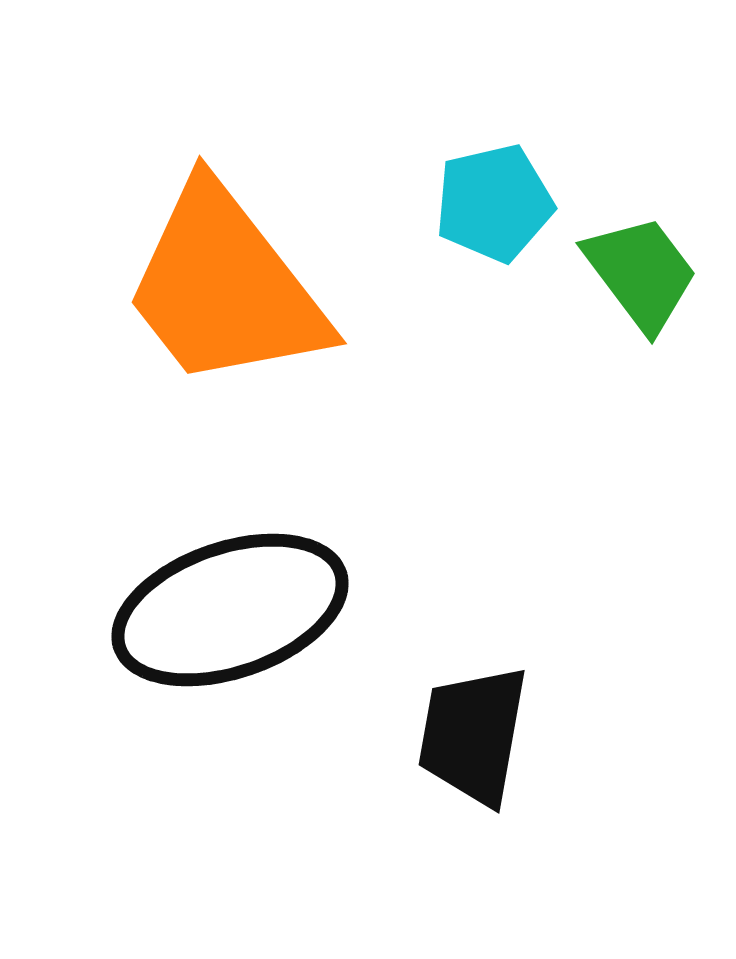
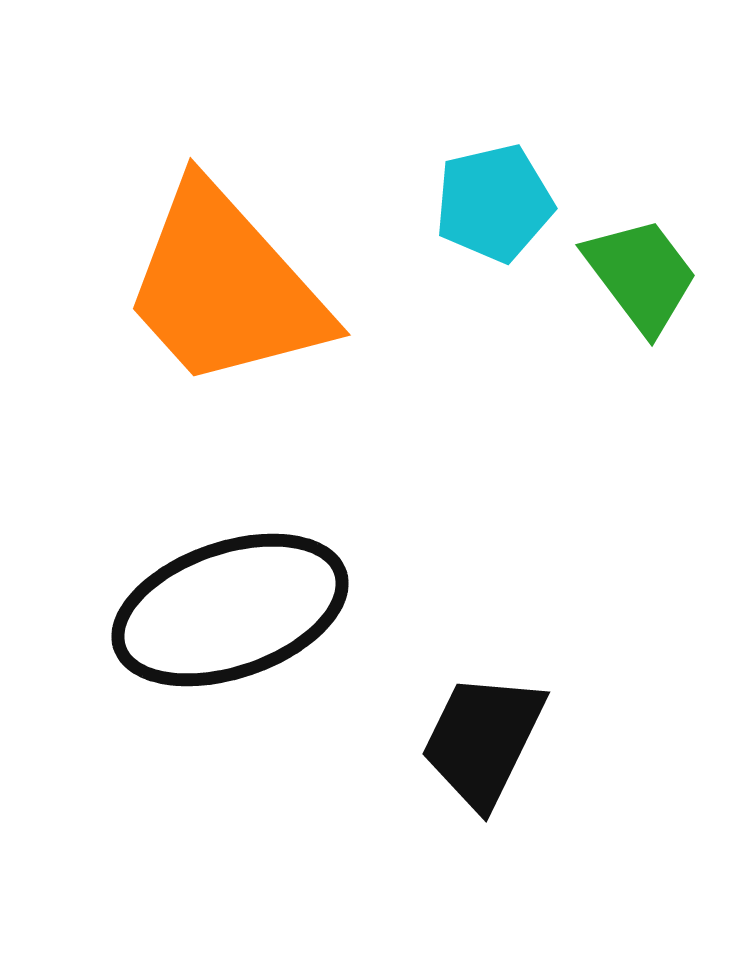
green trapezoid: moved 2 px down
orange trapezoid: rotated 4 degrees counterclockwise
black trapezoid: moved 10 px right, 5 px down; rotated 16 degrees clockwise
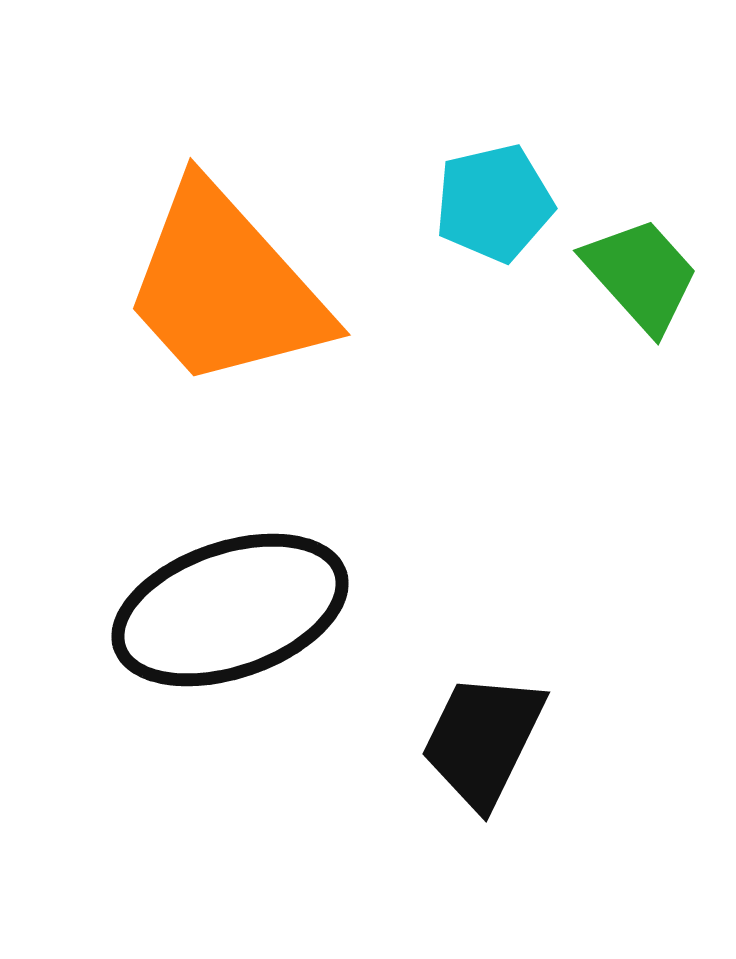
green trapezoid: rotated 5 degrees counterclockwise
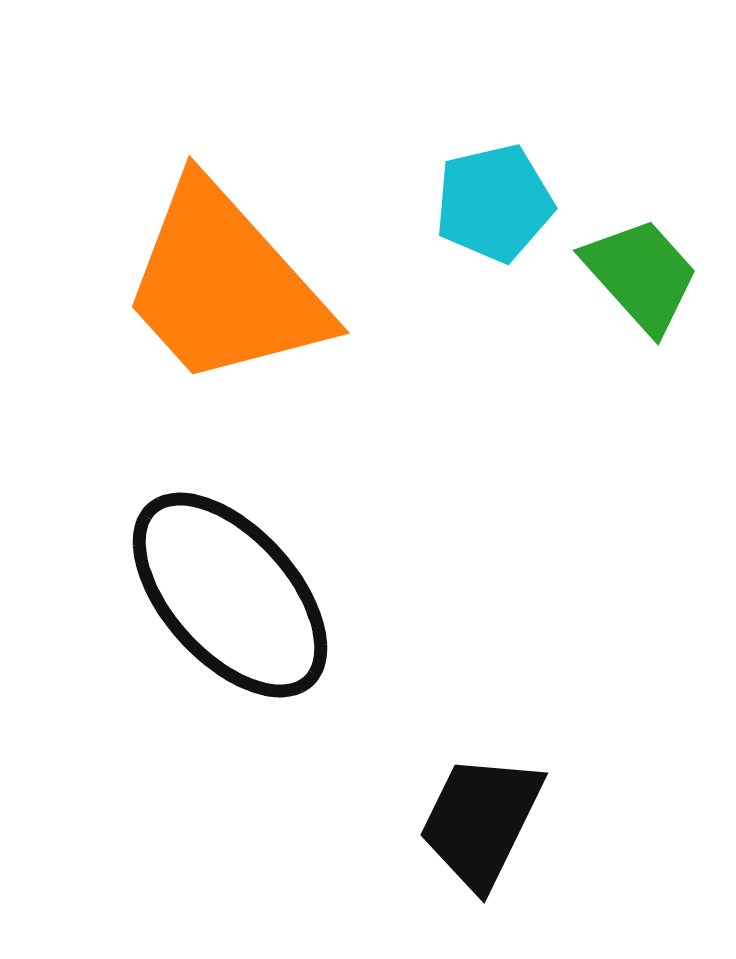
orange trapezoid: moved 1 px left, 2 px up
black ellipse: moved 15 px up; rotated 67 degrees clockwise
black trapezoid: moved 2 px left, 81 px down
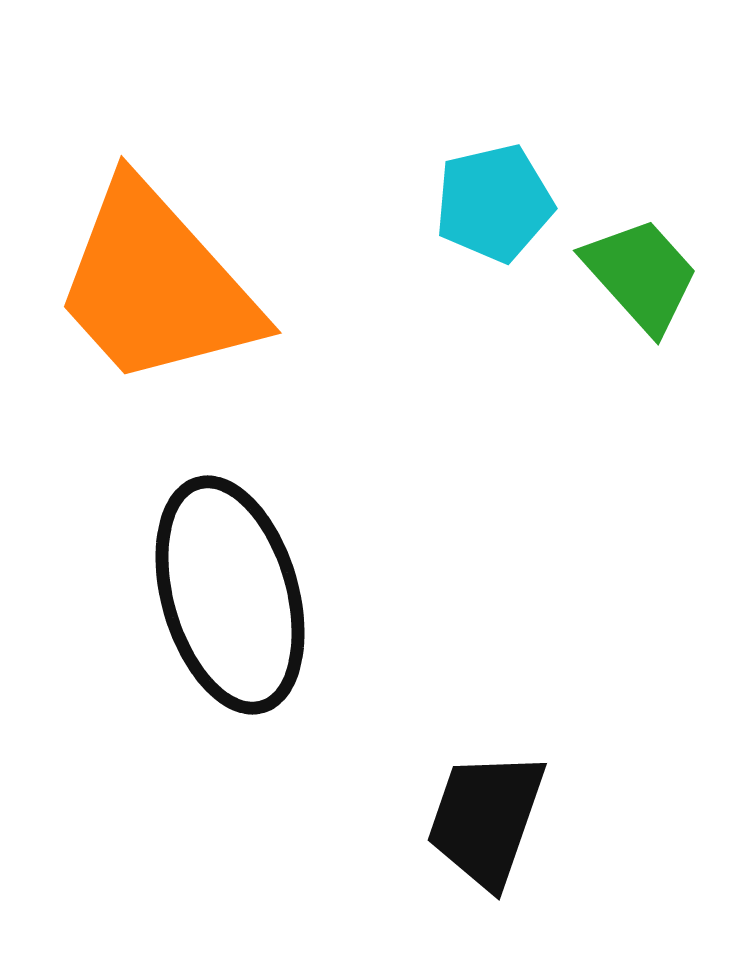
orange trapezoid: moved 68 px left
black ellipse: rotated 26 degrees clockwise
black trapezoid: moved 5 px right, 2 px up; rotated 7 degrees counterclockwise
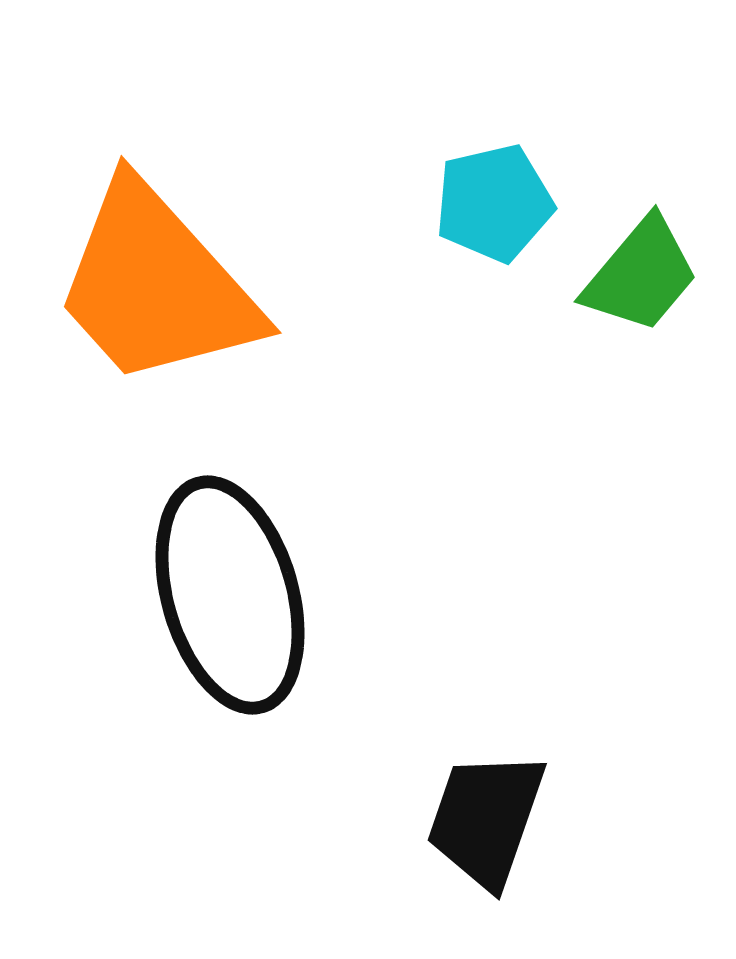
green trapezoid: rotated 82 degrees clockwise
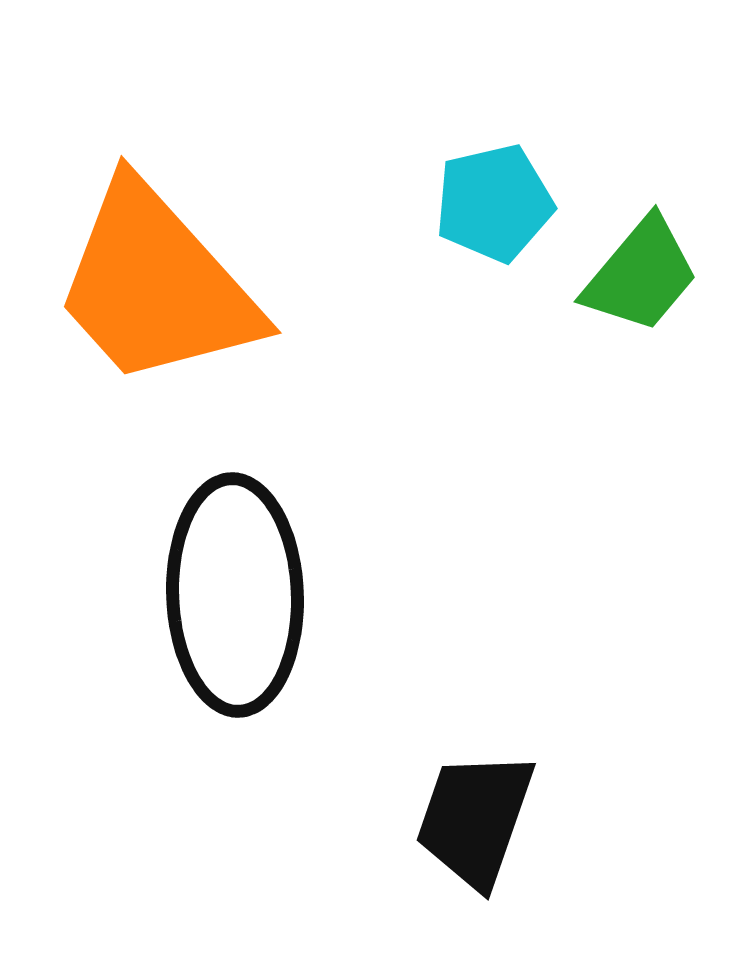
black ellipse: moved 5 px right; rotated 14 degrees clockwise
black trapezoid: moved 11 px left
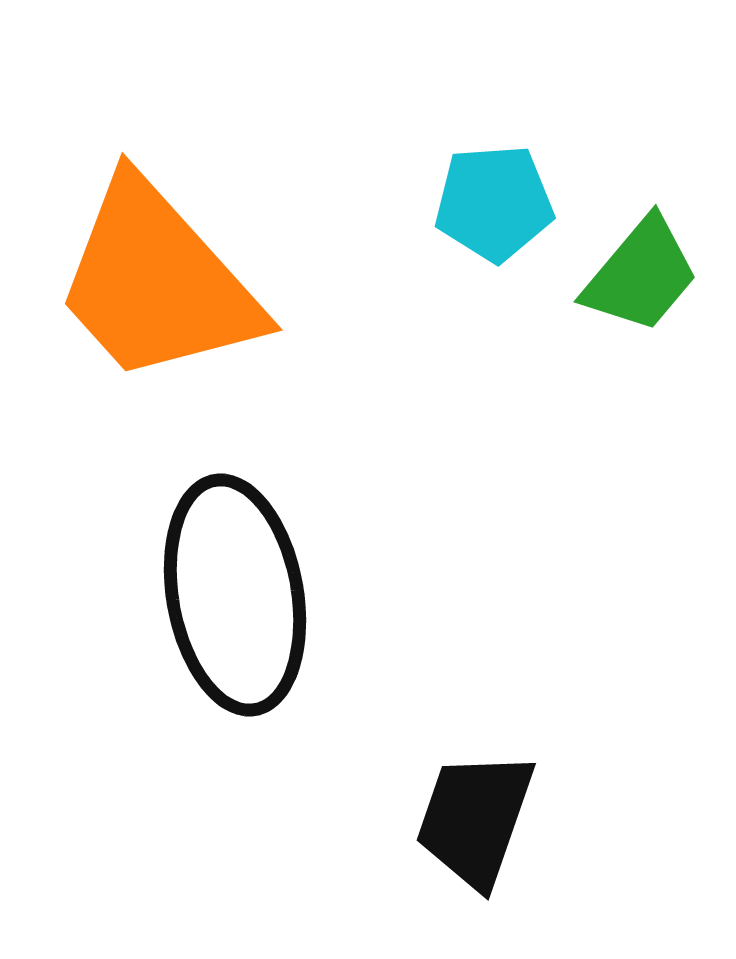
cyan pentagon: rotated 9 degrees clockwise
orange trapezoid: moved 1 px right, 3 px up
black ellipse: rotated 8 degrees counterclockwise
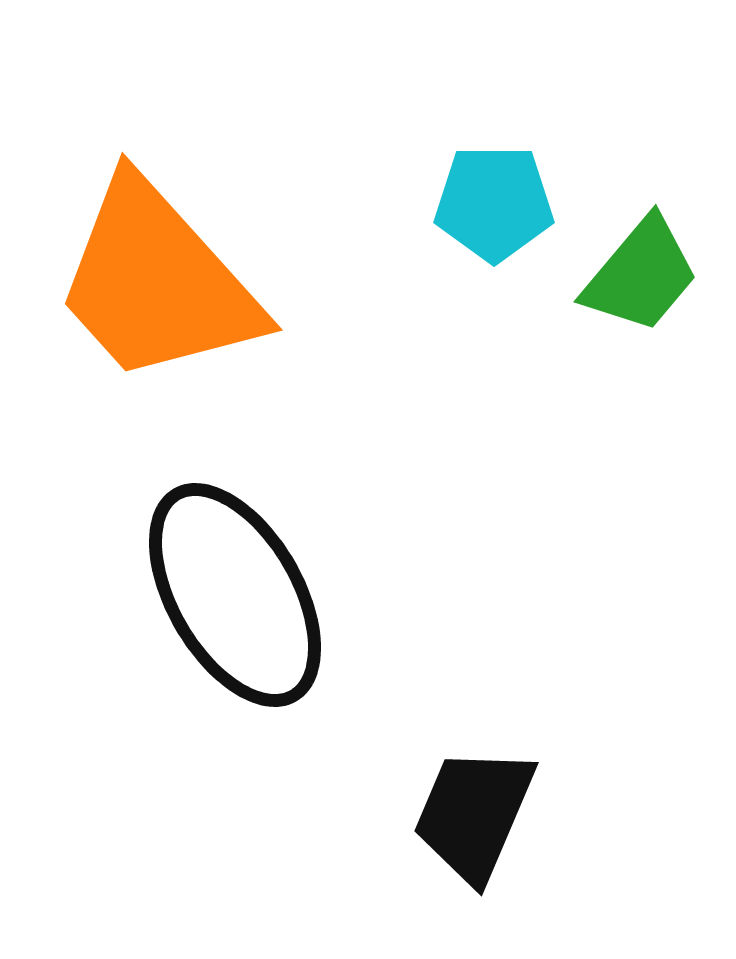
cyan pentagon: rotated 4 degrees clockwise
black ellipse: rotated 20 degrees counterclockwise
black trapezoid: moved 1 px left, 5 px up; rotated 4 degrees clockwise
